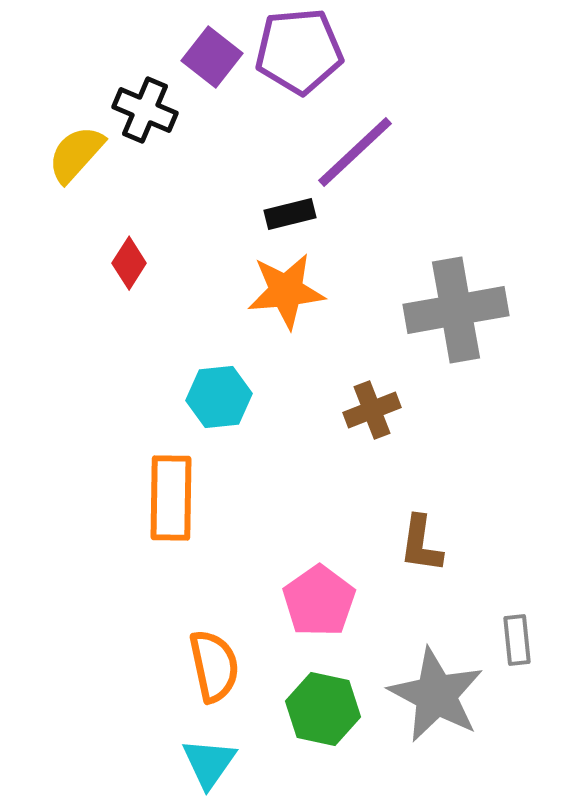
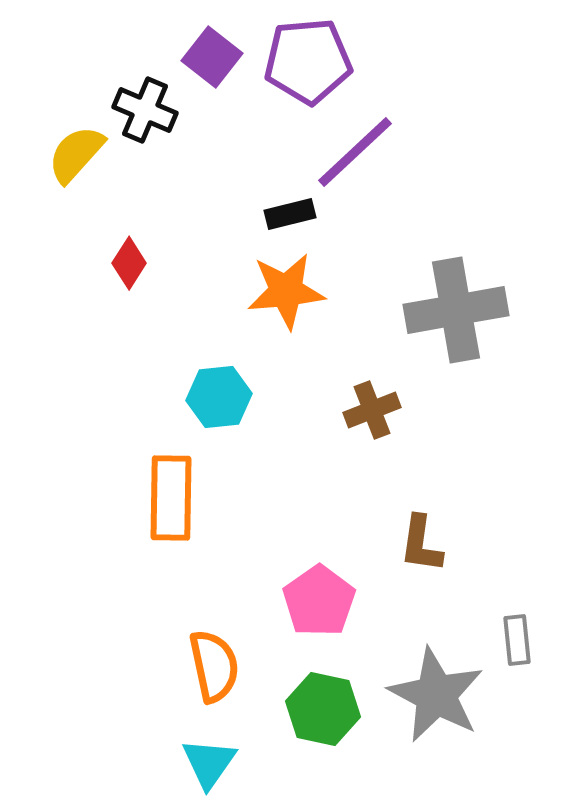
purple pentagon: moved 9 px right, 10 px down
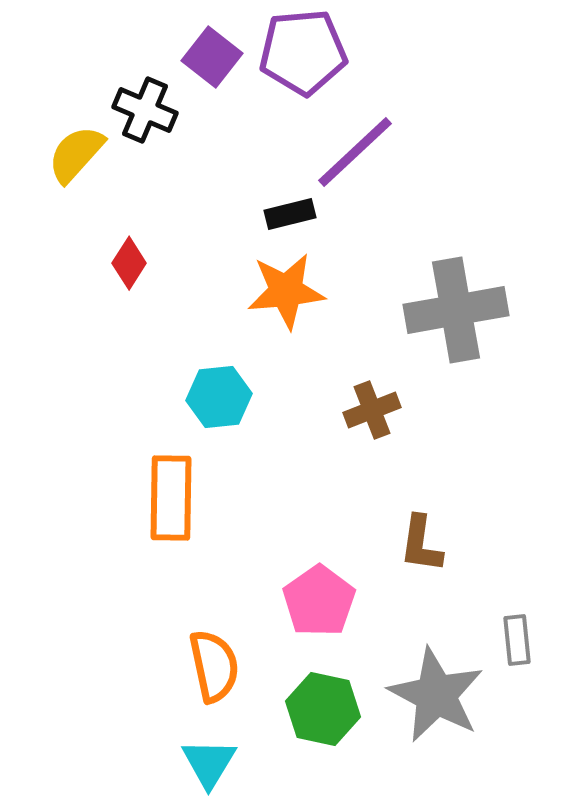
purple pentagon: moved 5 px left, 9 px up
cyan triangle: rotated 4 degrees counterclockwise
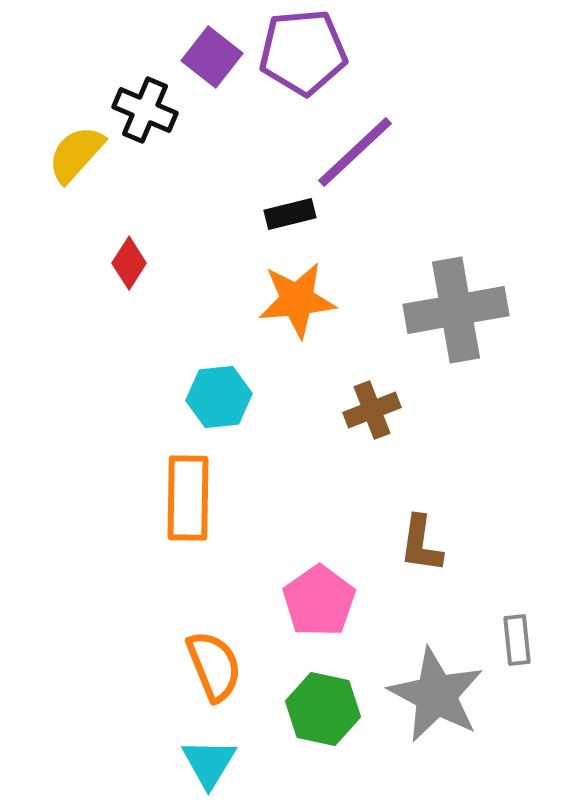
orange star: moved 11 px right, 9 px down
orange rectangle: moved 17 px right
orange semicircle: rotated 10 degrees counterclockwise
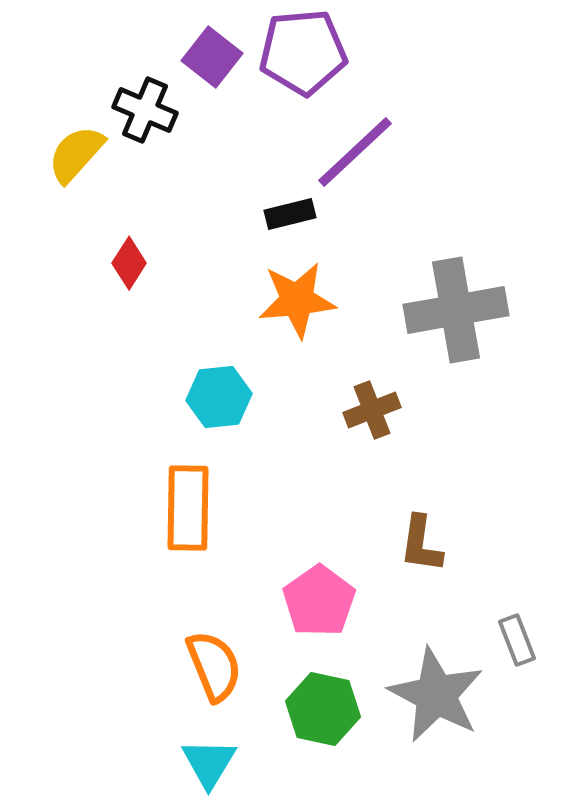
orange rectangle: moved 10 px down
gray rectangle: rotated 15 degrees counterclockwise
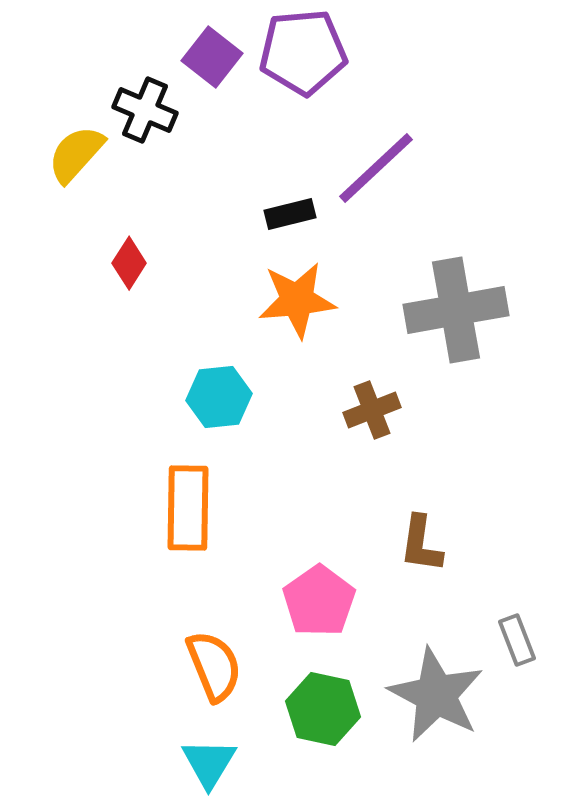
purple line: moved 21 px right, 16 px down
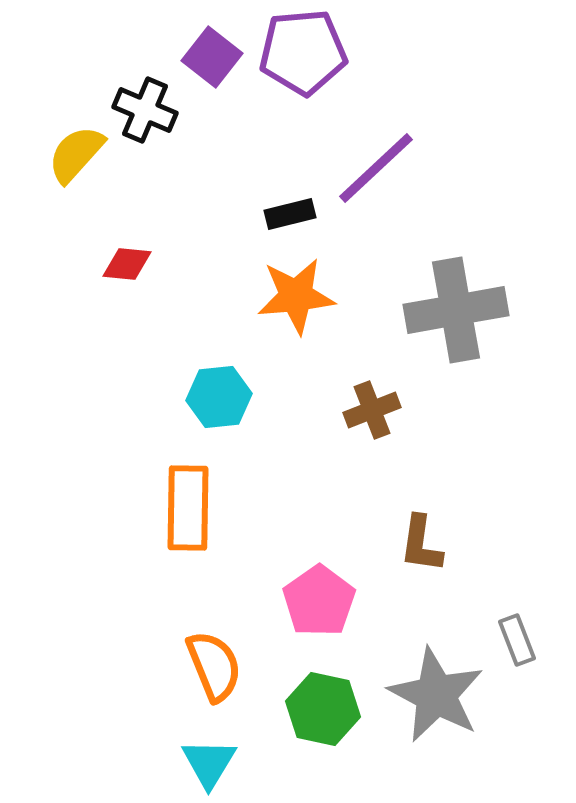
red diamond: moved 2 px left, 1 px down; rotated 63 degrees clockwise
orange star: moved 1 px left, 4 px up
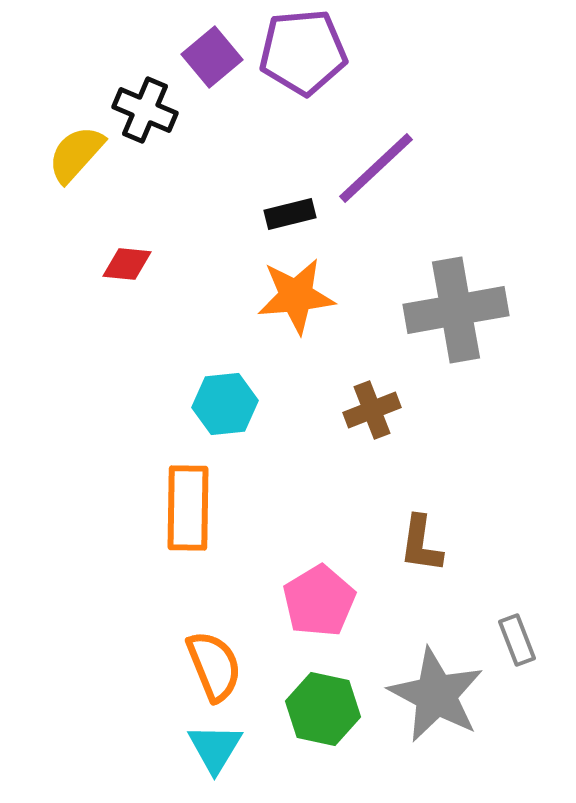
purple square: rotated 12 degrees clockwise
cyan hexagon: moved 6 px right, 7 px down
pink pentagon: rotated 4 degrees clockwise
cyan triangle: moved 6 px right, 15 px up
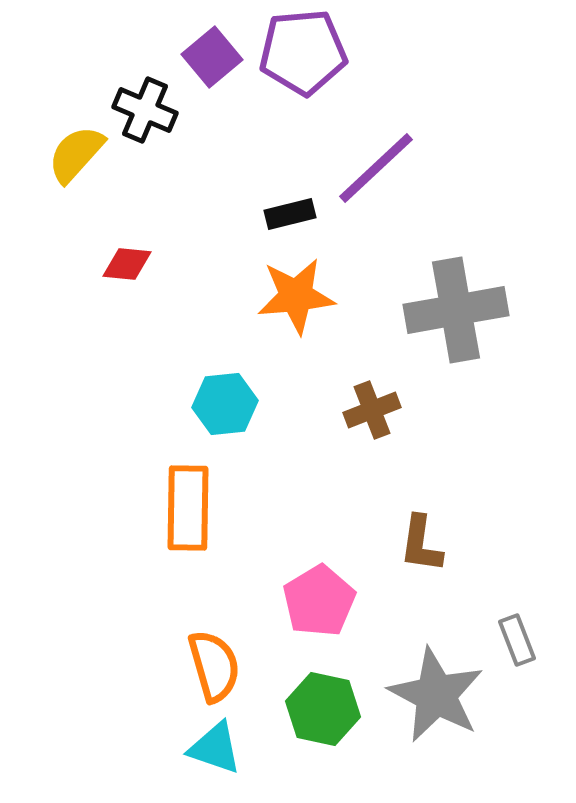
orange semicircle: rotated 6 degrees clockwise
cyan triangle: rotated 42 degrees counterclockwise
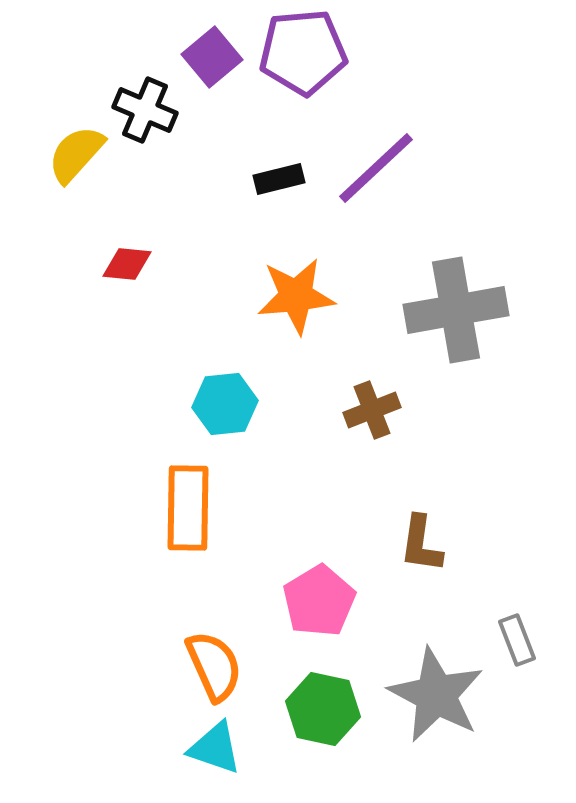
black rectangle: moved 11 px left, 35 px up
orange semicircle: rotated 8 degrees counterclockwise
